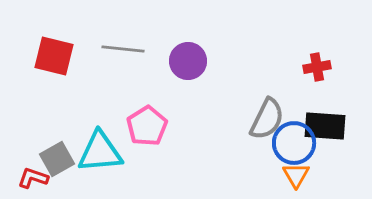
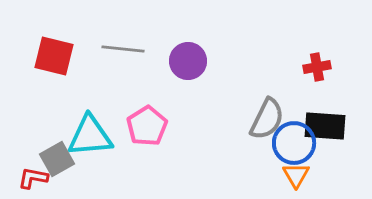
cyan triangle: moved 10 px left, 16 px up
red L-shape: rotated 8 degrees counterclockwise
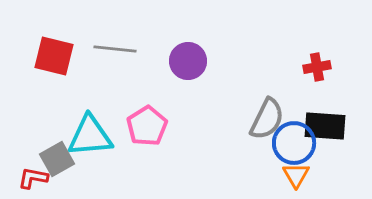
gray line: moved 8 px left
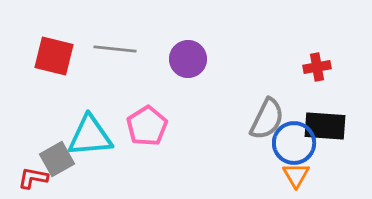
purple circle: moved 2 px up
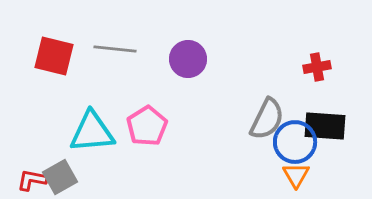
cyan triangle: moved 2 px right, 4 px up
blue circle: moved 1 px right, 1 px up
gray square: moved 3 px right, 18 px down
red L-shape: moved 1 px left, 2 px down
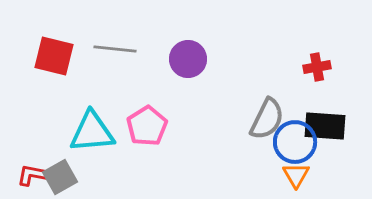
red L-shape: moved 5 px up
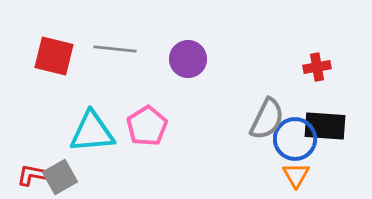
blue circle: moved 3 px up
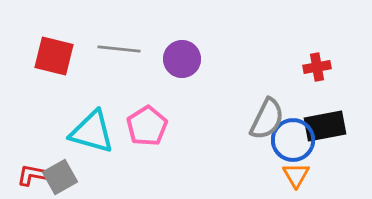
gray line: moved 4 px right
purple circle: moved 6 px left
black rectangle: rotated 15 degrees counterclockwise
cyan triangle: rotated 21 degrees clockwise
blue circle: moved 2 px left, 1 px down
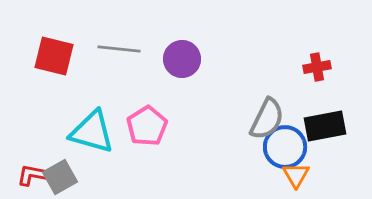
blue circle: moved 8 px left, 7 px down
